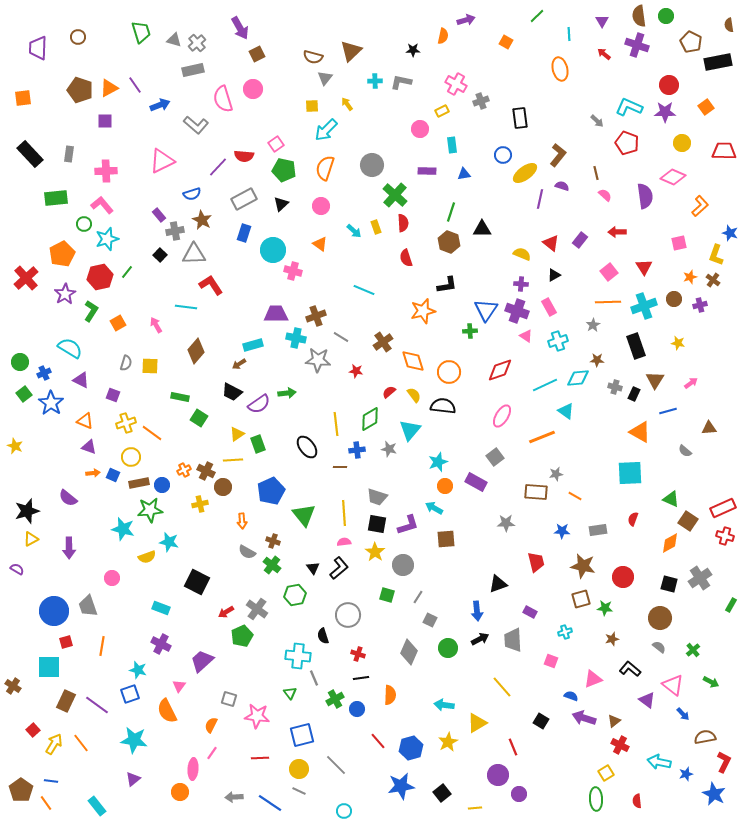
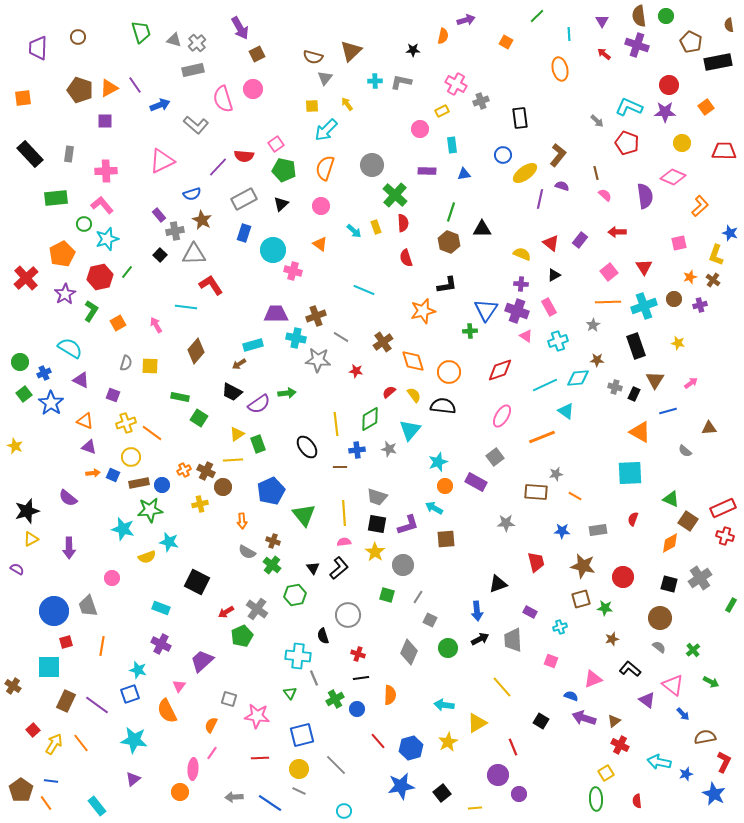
cyan cross at (565, 632): moved 5 px left, 5 px up
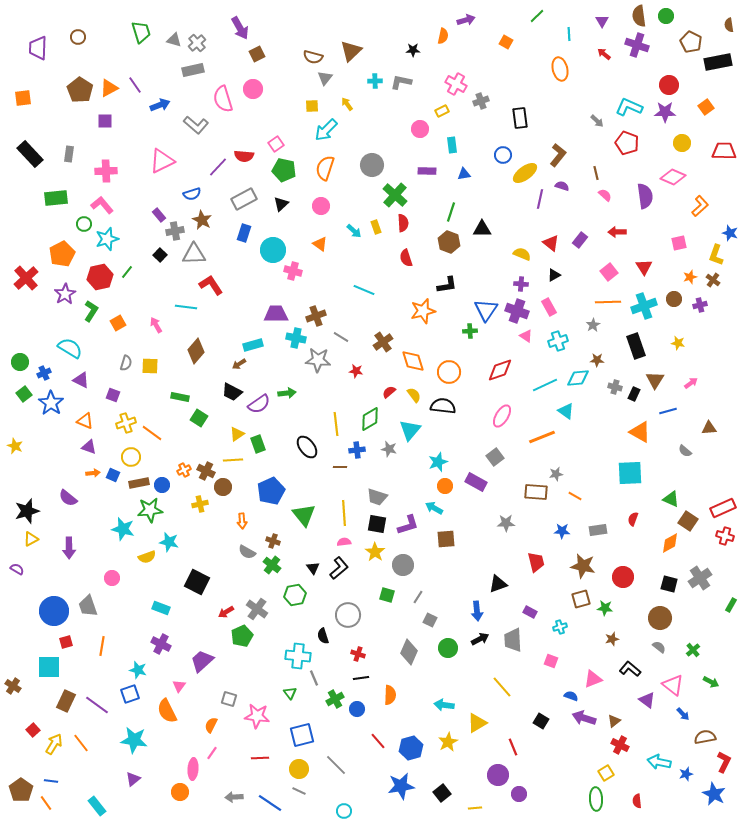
brown pentagon at (80, 90): rotated 15 degrees clockwise
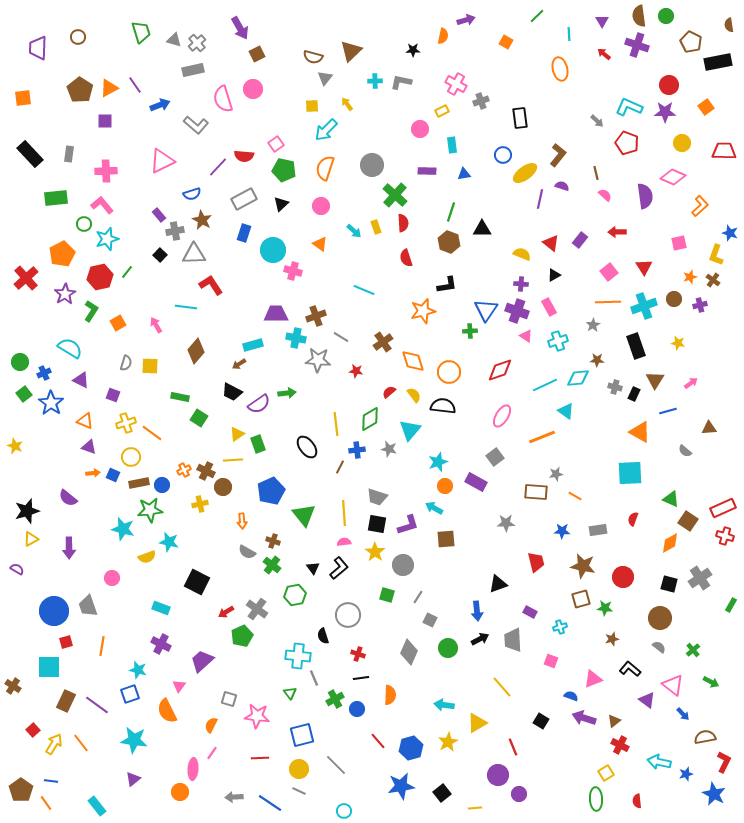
brown line at (340, 467): rotated 64 degrees counterclockwise
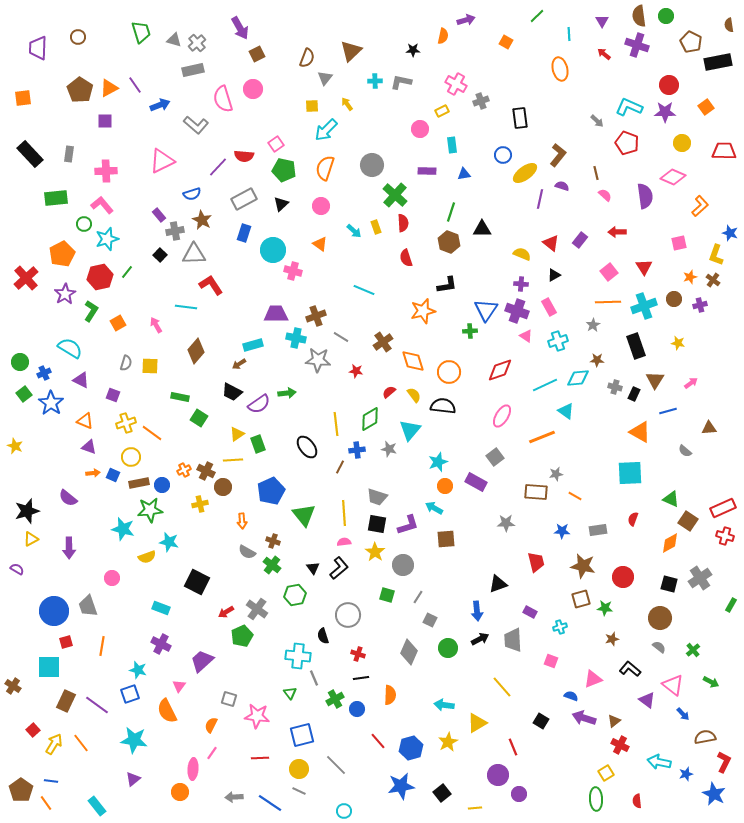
brown semicircle at (313, 57): moved 6 px left, 1 px down; rotated 84 degrees counterclockwise
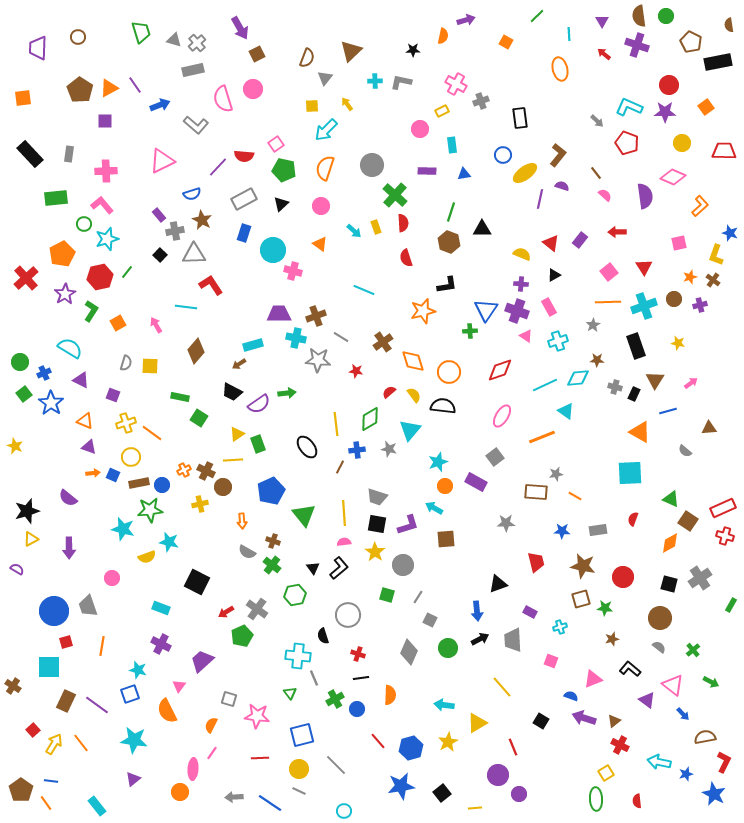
brown line at (596, 173): rotated 24 degrees counterclockwise
purple trapezoid at (276, 314): moved 3 px right
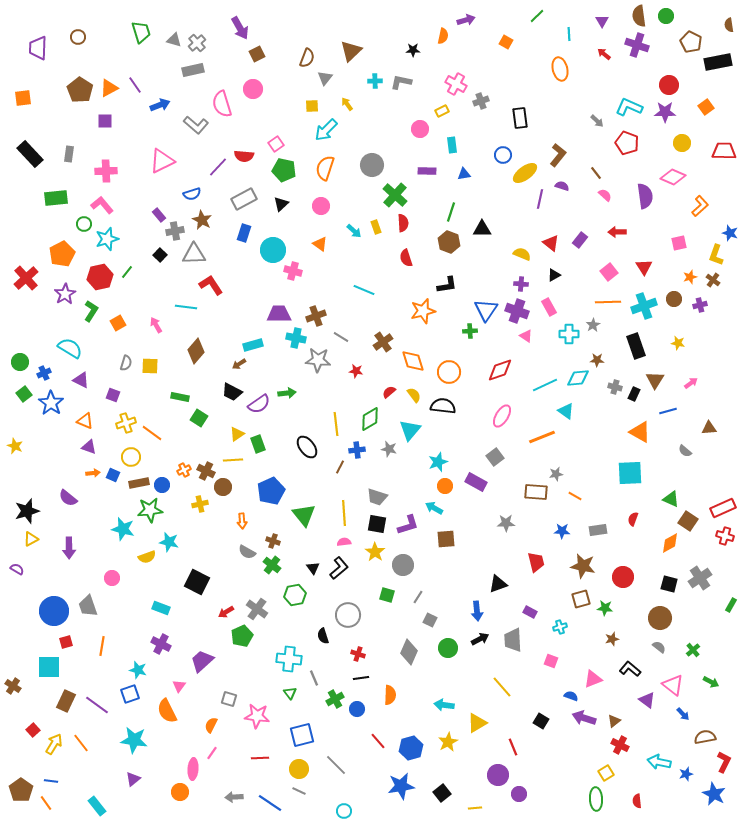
pink semicircle at (223, 99): moved 1 px left, 5 px down
cyan cross at (558, 341): moved 11 px right, 7 px up; rotated 18 degrees clockwise
cyan cross at (298, 656): moved 9 px left, 3 px down
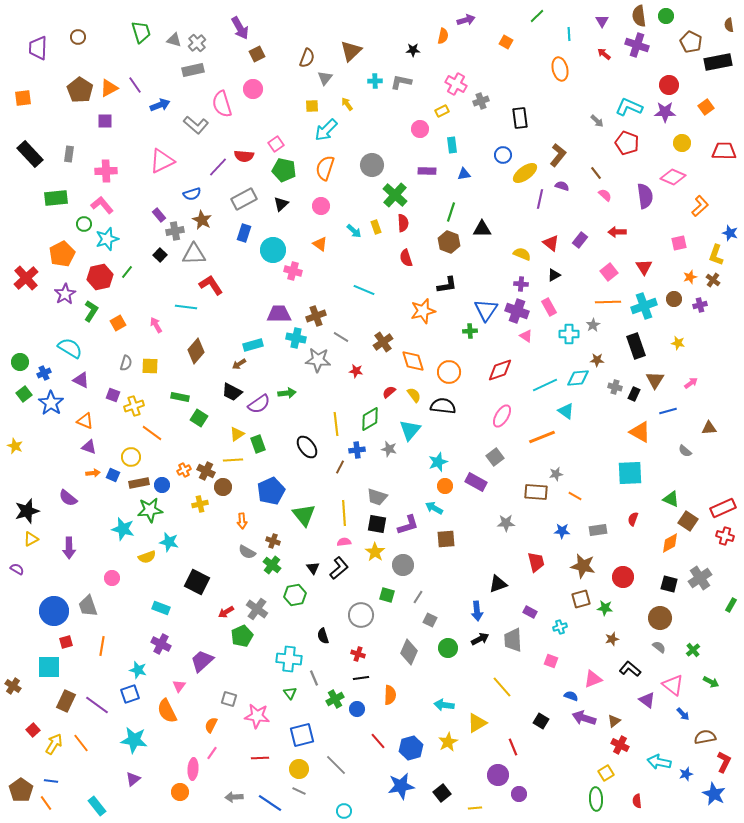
yellow cross at (126, 423): moved 8 px right, 17 px up
gray circle at (348, 615): moved 13 px right
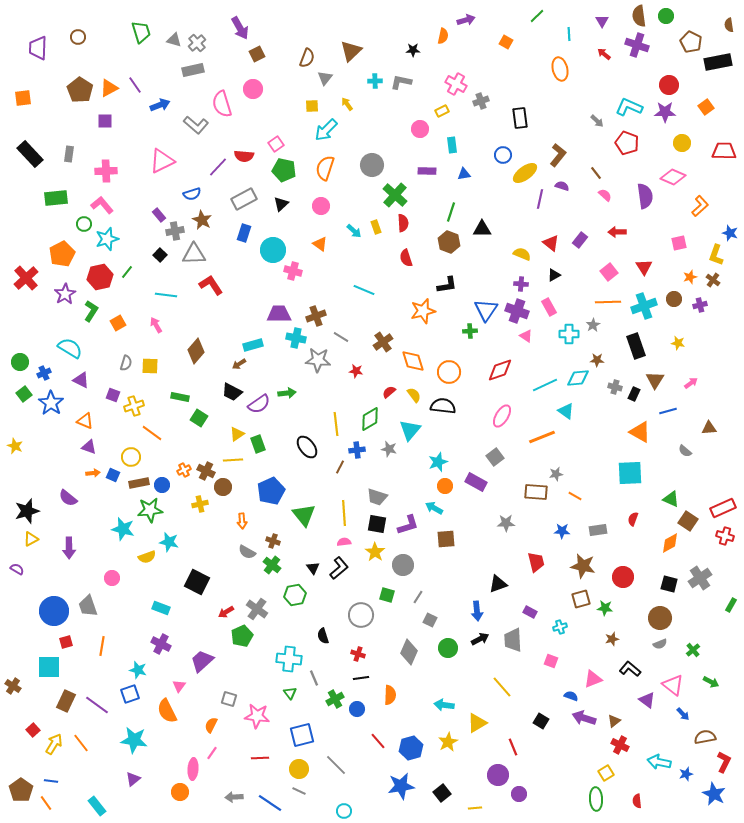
cyan line at (186, 307): moved 20 px left, 12 px up
gray semicircle at (659, 647): moved 1 px right, 3 px up; rotated 120 degrees clockwise
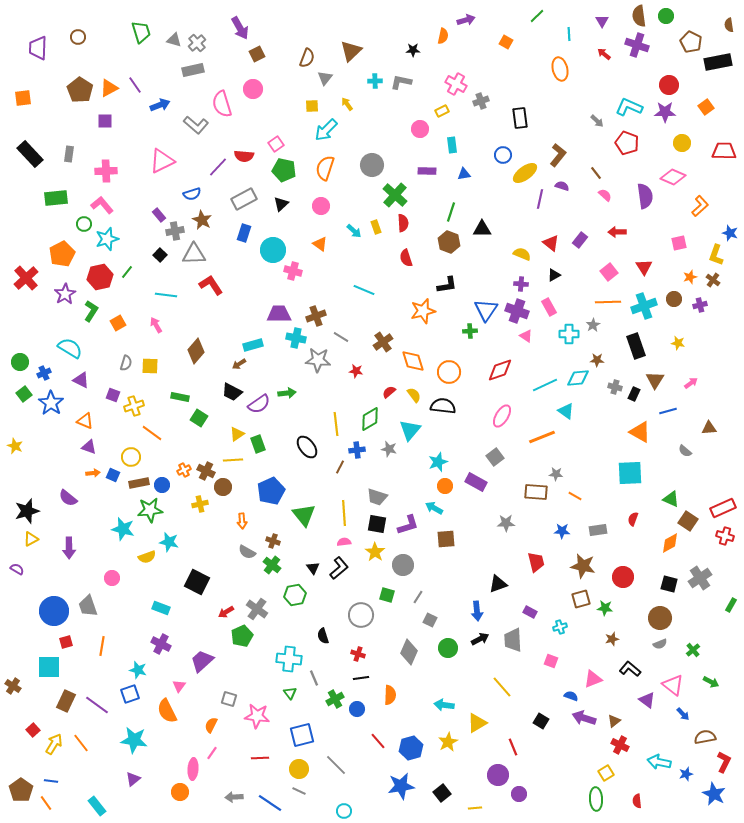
gray star at (556, 474): rotated 16 degrees clockwise
